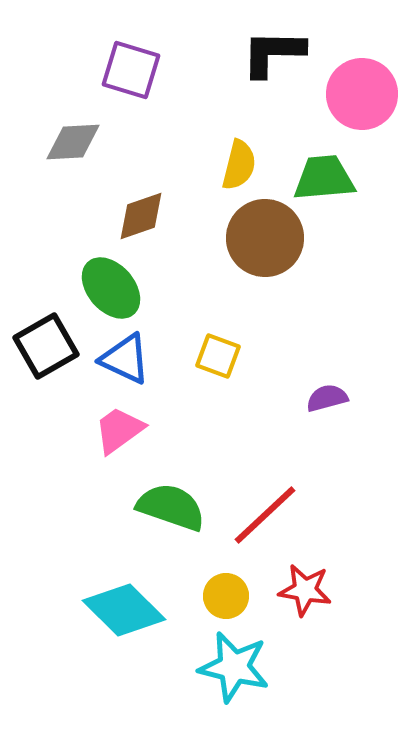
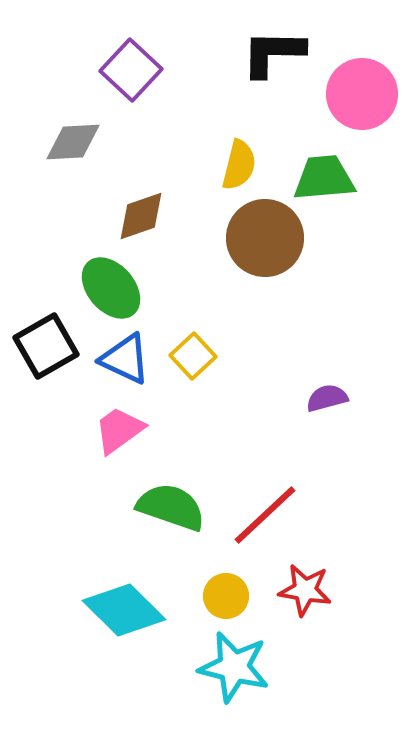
purple square: rotated 26 degrees clockwise
yellow square: moved 25 px left; rotated 27 degrees clockwise
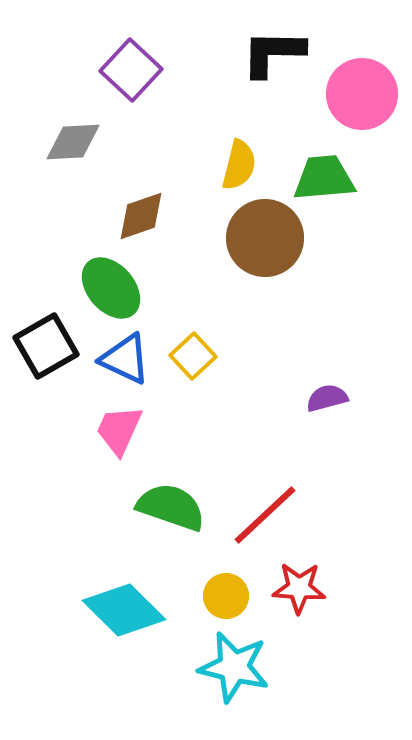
pink trapezoid: rotated 30 degrees counterclockwise
red star: moved 6 px left, 2 px up; rotated 6 degrees counterclockwise
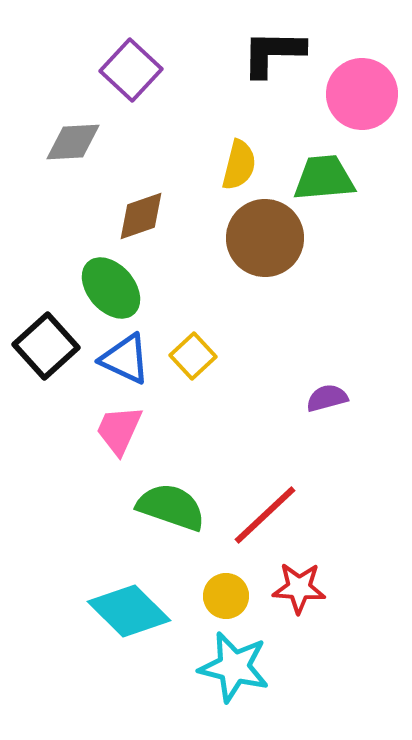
black square: rotated 12 degrees counterclockwise
cyan diamond: moved 5 px right, 1 px down
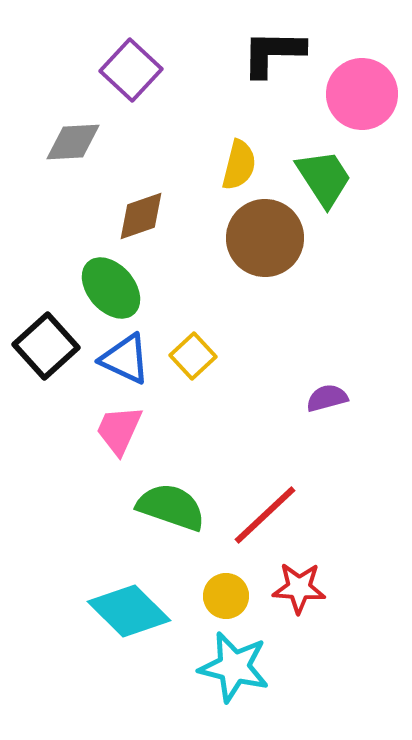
green trapezoid: rotated 62 degrees clockwise
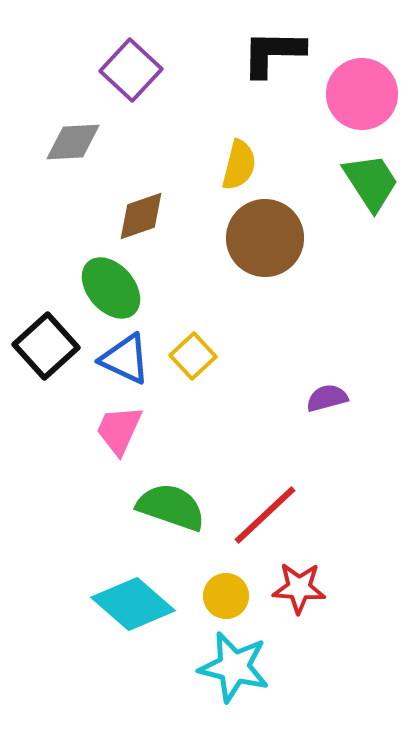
green trapezoid: moved 47 px right, 4 px down
cyan diamond: moved 4 px right, 7 px up; rotated 4 degrees counterclockwise
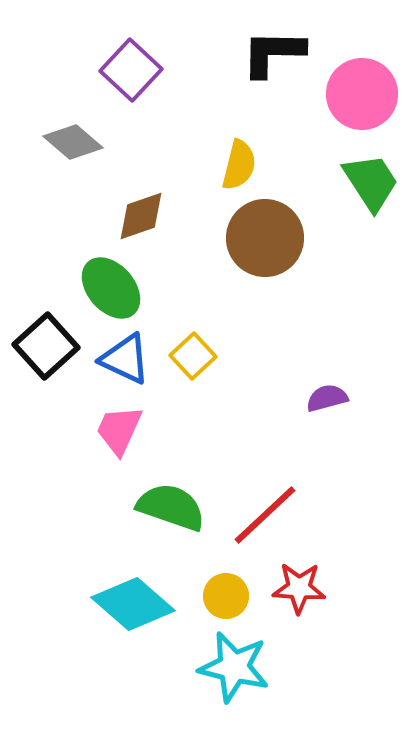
gray diamond: rotated 44 degrees clockwise
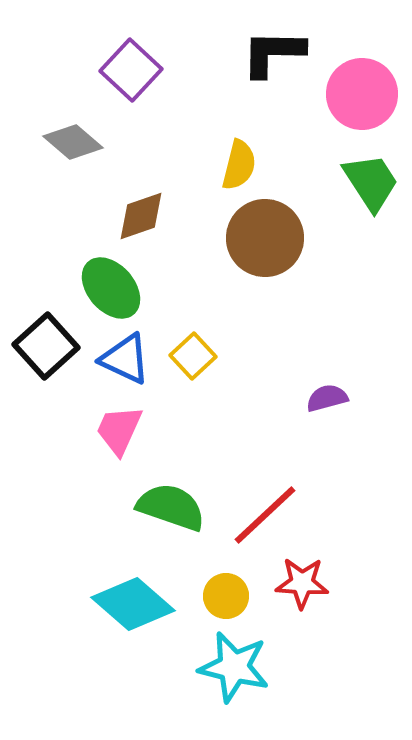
red star: moved 3 px right, 5 px up
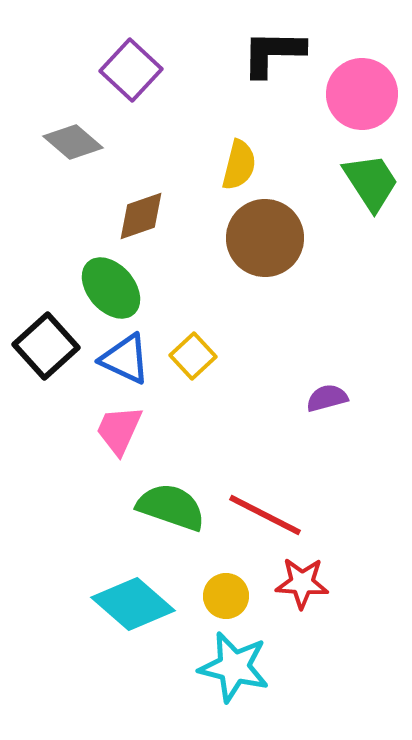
red line: rotated 70 degrees clockwise
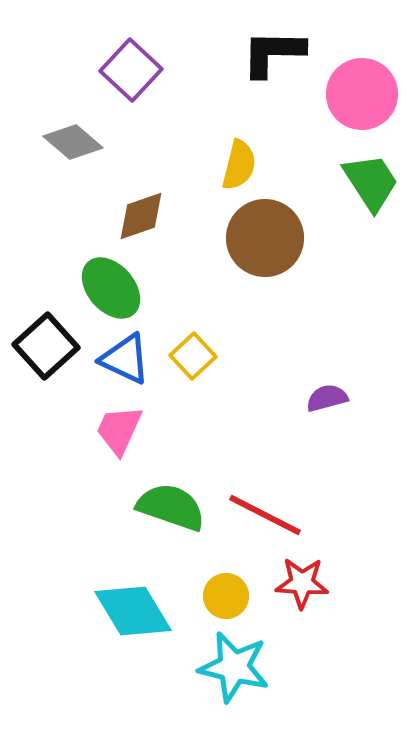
cyan diamond: moved 7 px down; rotated 18 degrees clockwise
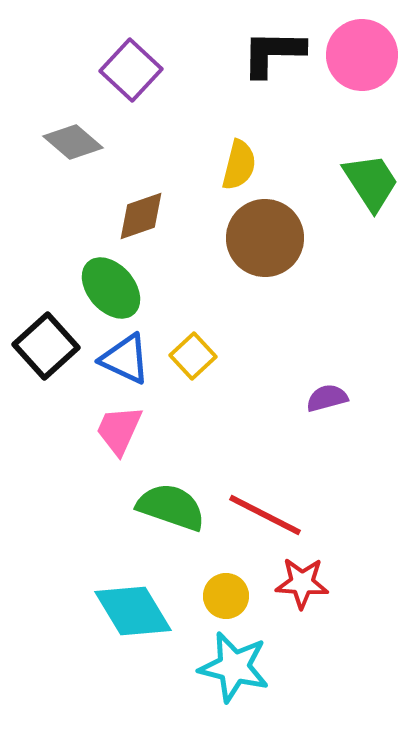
pink circle: moved 39 px up
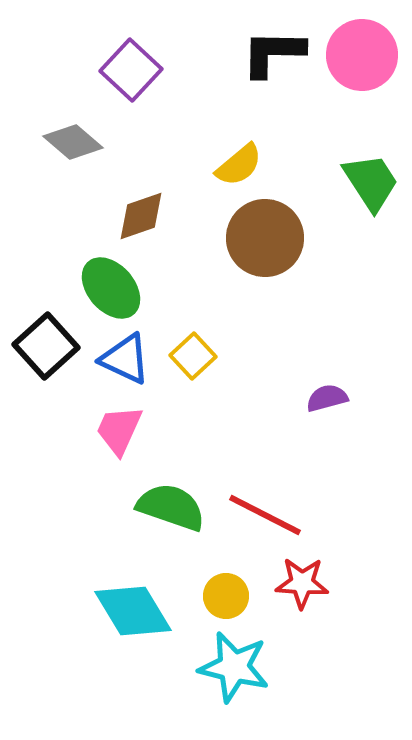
yellow semicircle: rotated 36 degrees clockwise
